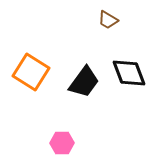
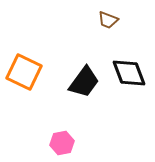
brown trapezoid: rotated 10 degrees counterclockwise
orange square: moved 7 px left; rotated 6 degrees counterclockwise
pink hexagon: rotated 10 degrees counterclockwise
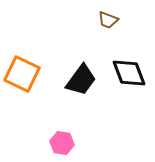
orange square: moved 2 px left, 2 px down
black trapezoid: moved 3 px left, 2 px up
pink hexagon: rotated 20 degrees clockwise
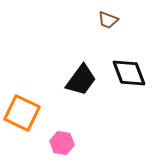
orange square: moved 39 px down
